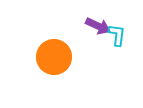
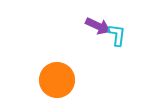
orange circle: moved 3 px right, 23 px down
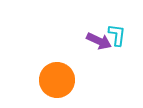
purple arrow: moved 1 px right, 15 px down
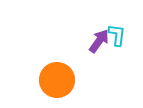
purple arrow: rotated 80 degrees counterclockwise
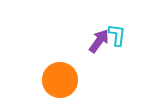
orange circle: moved 3 px right
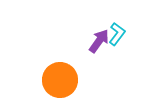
cyan L-shape: moved 1 px up; rotated 30 degrees clockwise
